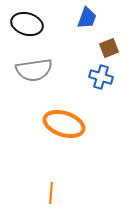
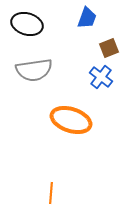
blue cross: rotated 20 degrees clockwise
orange ellipse: moved 7 px right, 4 px up
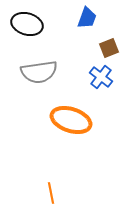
gray semicircle: moved 5 px right, 2 px down
orange line: rotated 15 degrees counterclockwise
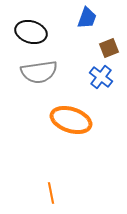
black ellipse: moved 4 px right, 8 px down
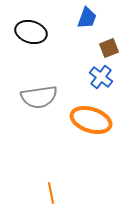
gray semicircle: moved 25 px down
orange ellipse: moved 20 px right
